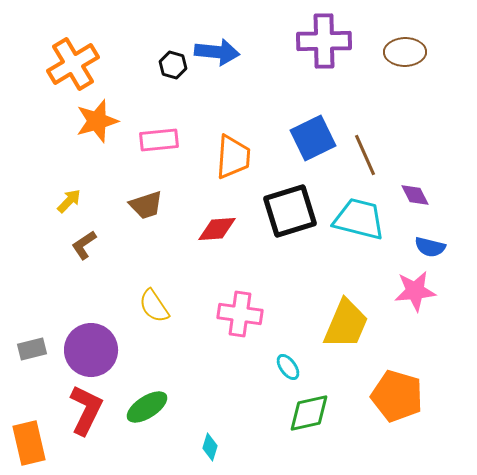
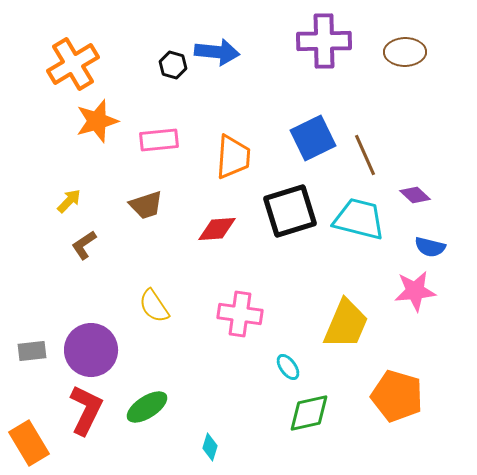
purple diamond: rotated 20 degrees counterclockwise
gray rectangle: moved 2 px down; rotated 8 degrees clockwise
orange rectangle: rotated 18 degrees counterclockwise
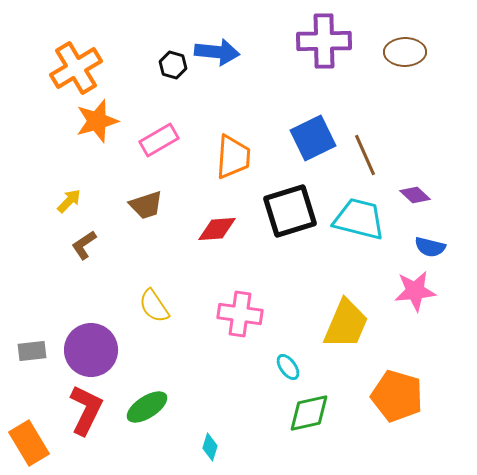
orange cross: moved 3 px right, 4 px down
pink rectangle: rotated 24 degrees counterclockwise
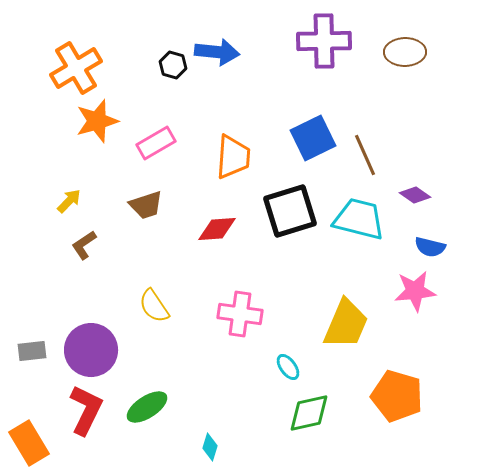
pink rectangle: moved 3 px left, 3 px down
purple diamond: rotated 8 degrees counterclockwise
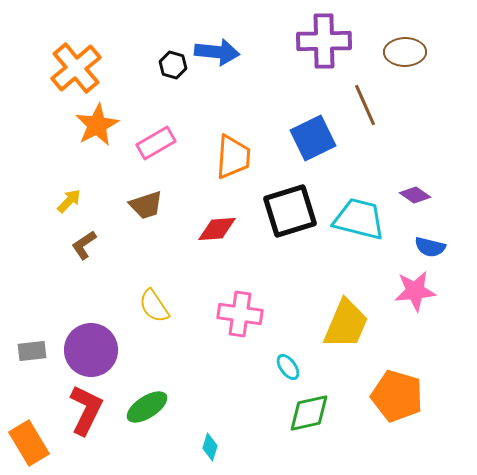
orange cross: rotated 9 degrees counterclockwise
orange star: moved 4 px down; rotated 12 degrees counterclockwise
brown line: moved 50 px up
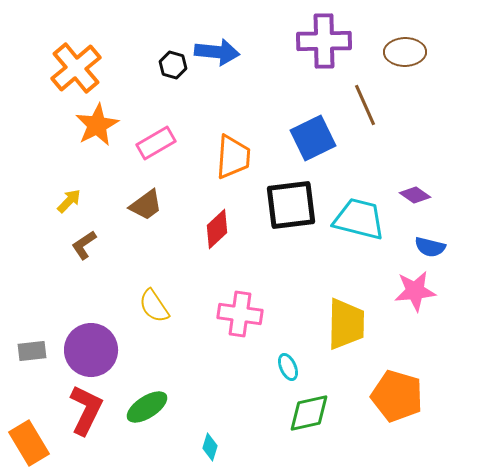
brown trapezoid: rotated 18 degrees counterclockwise
black square: moved 1 px right, 6 px up; rotated 10 degrees clockwise
red diamond: rotated 39 degrees counterclockwise
yellow trapezoid: rotated 22 degrees counterclockwise
cyan ellipse: rotated 12 degrees clockwise
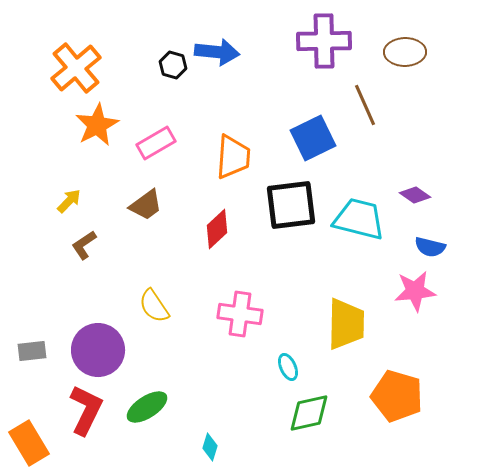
purple circle: moved 7 px right
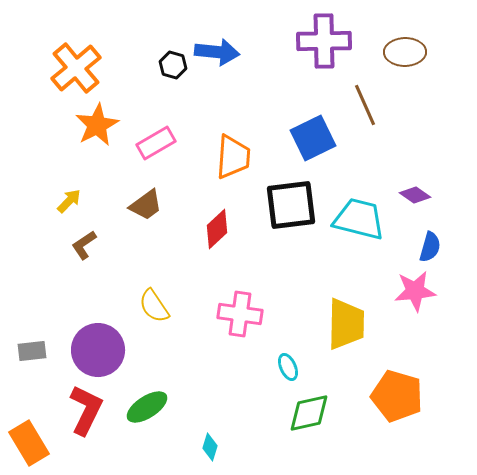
blue semicircle: rotated 88 degrees counterclockwise
